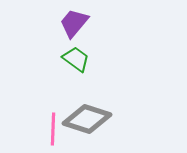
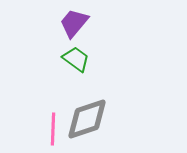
gray diamond: rotated 36 degrees counterclockwise
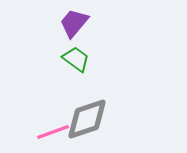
pink line: moved 3 px down; rotated 68 degrees clockwise
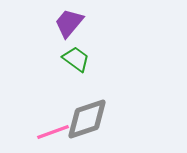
purple trapezoid: moved 5 px left
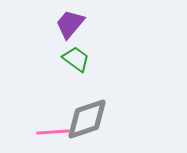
purple trapezoid: moved 1 px right, 1 px down
pink line: rotated 16 degrees clockwise
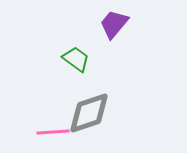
purple trapezoid: moved 44 px right
gray diamond: moved 2 px right, 6 px up
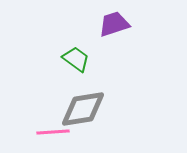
purple trapezoid: rotated 32 degrees clockwise
gray diamond: moved 6 px left, 4 px up; rotated 9 degrees clockwise
